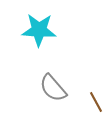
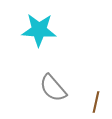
brown line: rotated 40 degrees clockwise
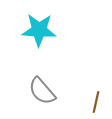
gray semicircle: moved 11 px left, 3 px down
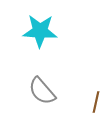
cyan star: moved 1 px right, 1 px down
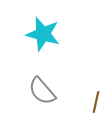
cyan star: moved 3 px right, 3 px down; rotated 12 degrees clockwise
